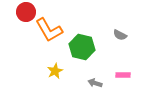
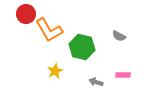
red circle: moved 2 px down
gray semicircle: moved 1 px left, 1 px down
gray arrow: moved 1 px right, 1 px up
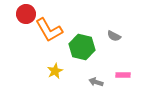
gray semicircle: moved 5 px left
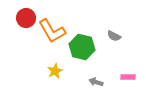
red circle: moved 4 px down
orange L-shape: moved 3 px right, 1 px down
pink rectangle: moved 5 px right, 2 px down
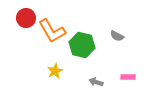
gray semicircle: moved 3 px right
green hexagon: moved 2 px up
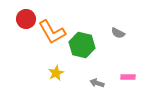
red circle: moved 1 px down
orange L-shape: moved 1 px down
gray semicircle: moved 1 px right, 3 px up
yellow star: moved 1 px right, 2 px down
gray arrow: moved 1 px right, 1 px down
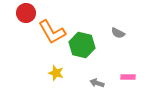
red circle: moved 6 px up
yellow star: rotated 28 degrees counterclockwise
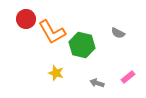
red circle: moved 6 px down
pink rectangle: rotated 40 degrees counterclockwise
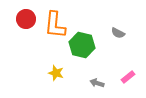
orange L-shape: moved 3 px right, 7 px up; rotated 36 degrees clockwise
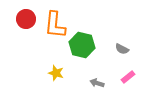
gray semicircle: moved 4 px right, 16 px down
